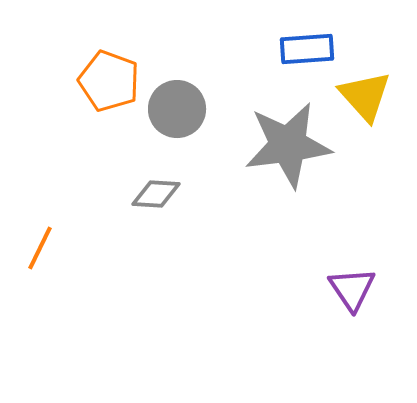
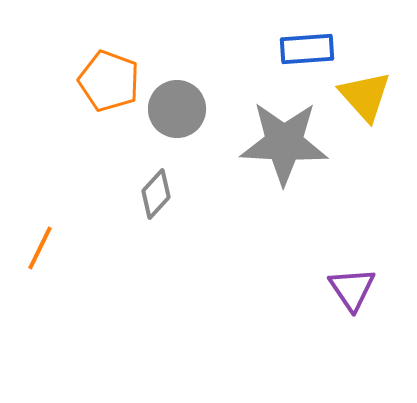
gray star: moved 4 px left, 2 px up; rotated 10 degrees clockwise
gray diamond: rotated 51 degrees counterclockwise
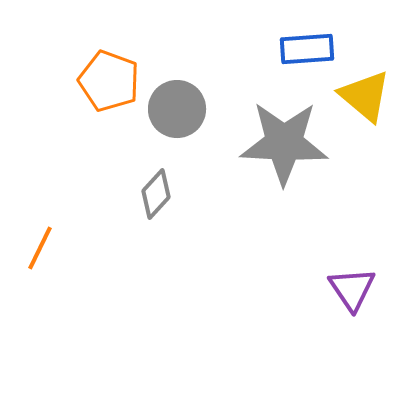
yellow triangle: rotated 8 degrees counterclockwise
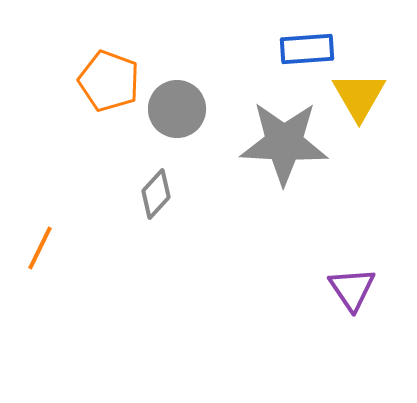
yellow triangle: moved 6 px left; rotated 20 degrees clockwise
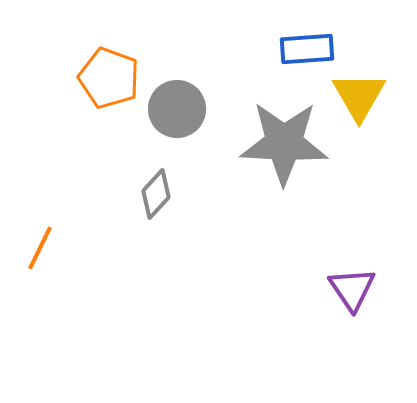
orange pentagon: moved 3 px up
